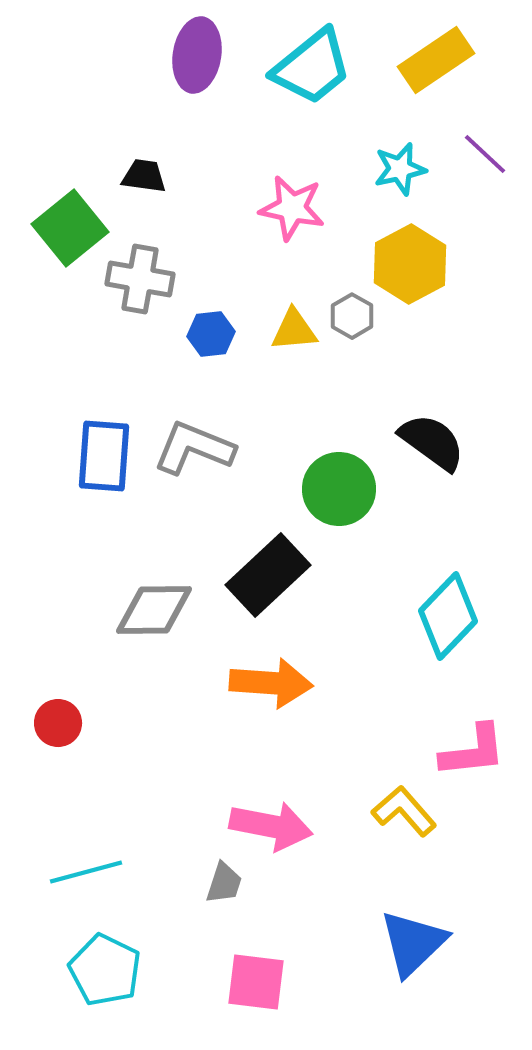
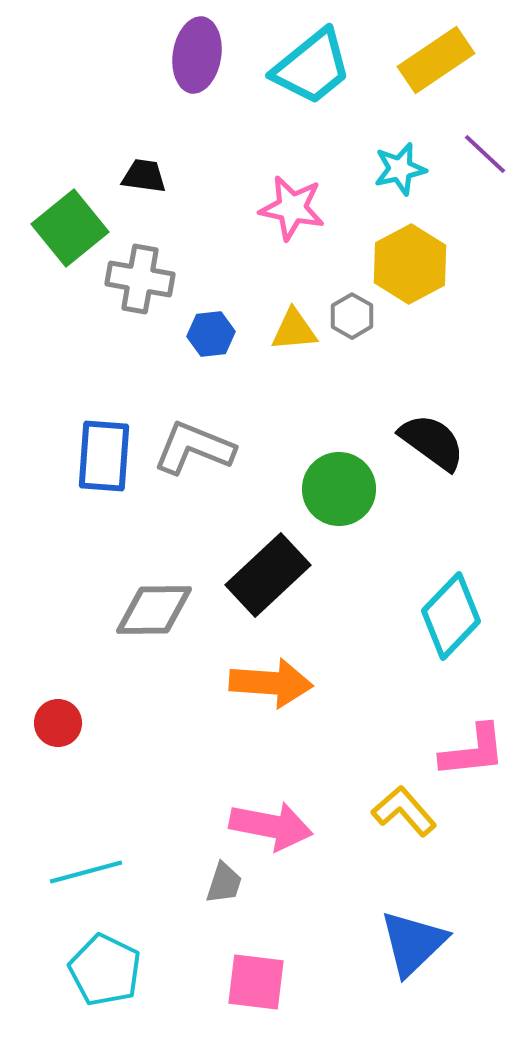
cyan diamond: moved 3 px right
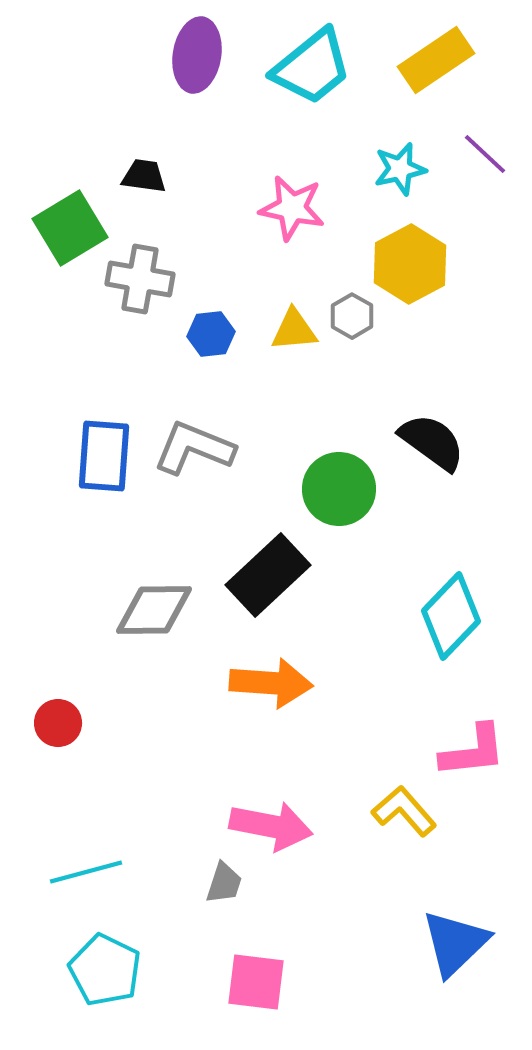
green square: rotated 8 degrees clockwise
blue triangle: moved 42 px right
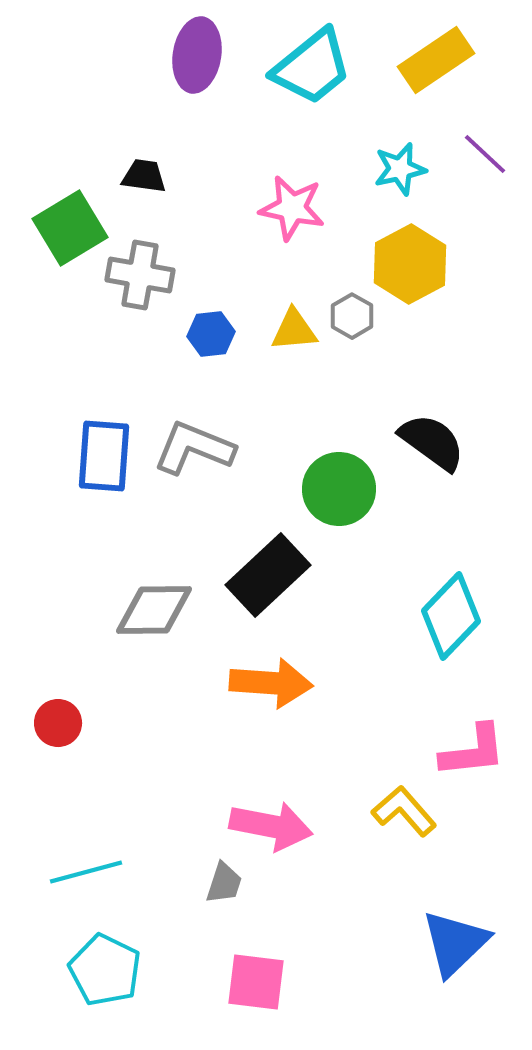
gray cross: moved 4 px up
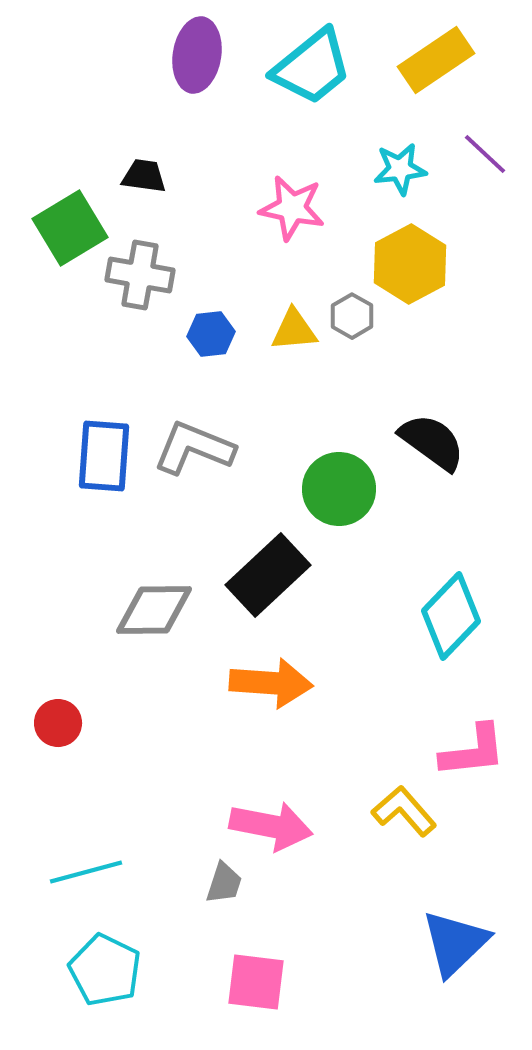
cyan star: rotated 6 degrees clockwise
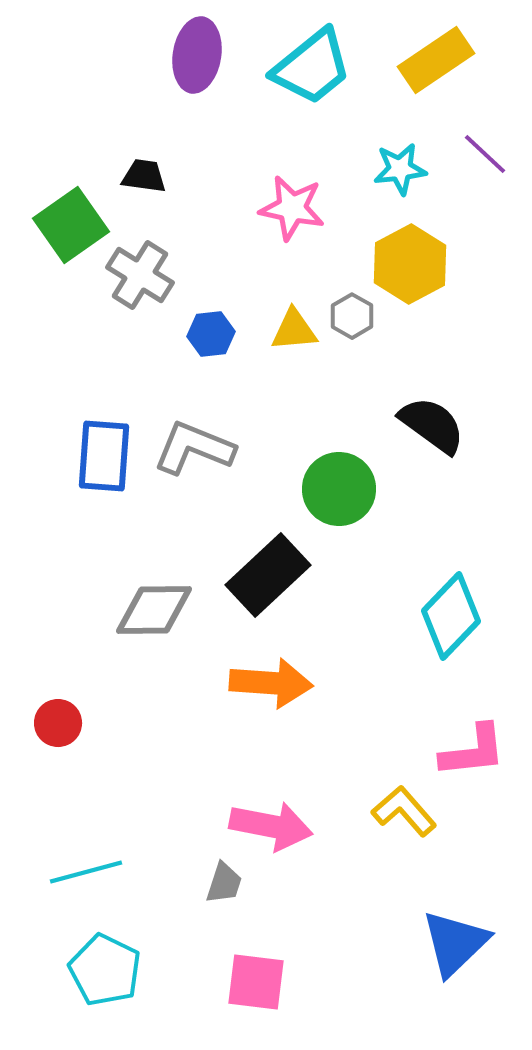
green square: moved 1 px right, 3 px up; rotated 4 degrees counterclockwise
gray cross: rotated 22 degrees clockwise
black semicircle: moved 17 px up
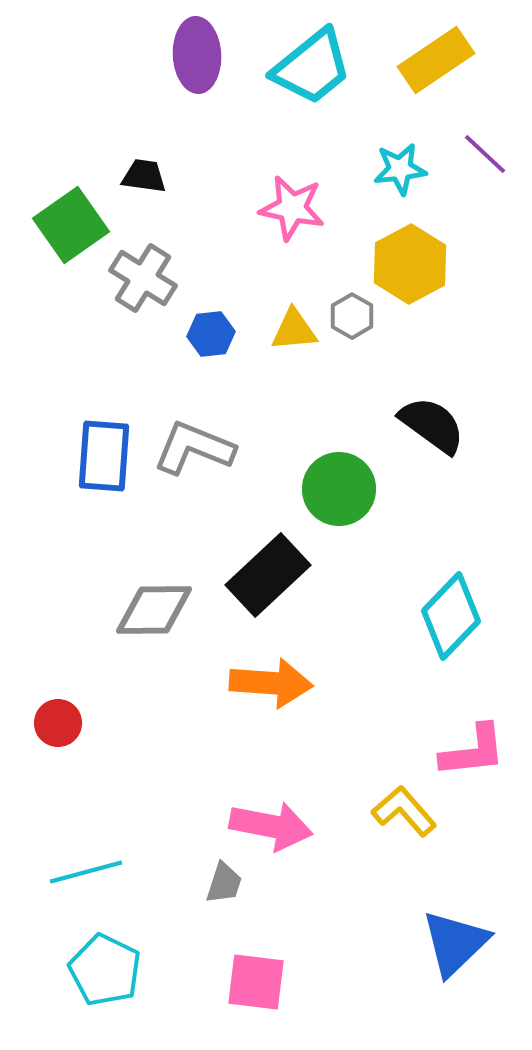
purple ellipse: rotated 12 degrees counterclockwise
gray cross: moved 3 px right, 3 px down
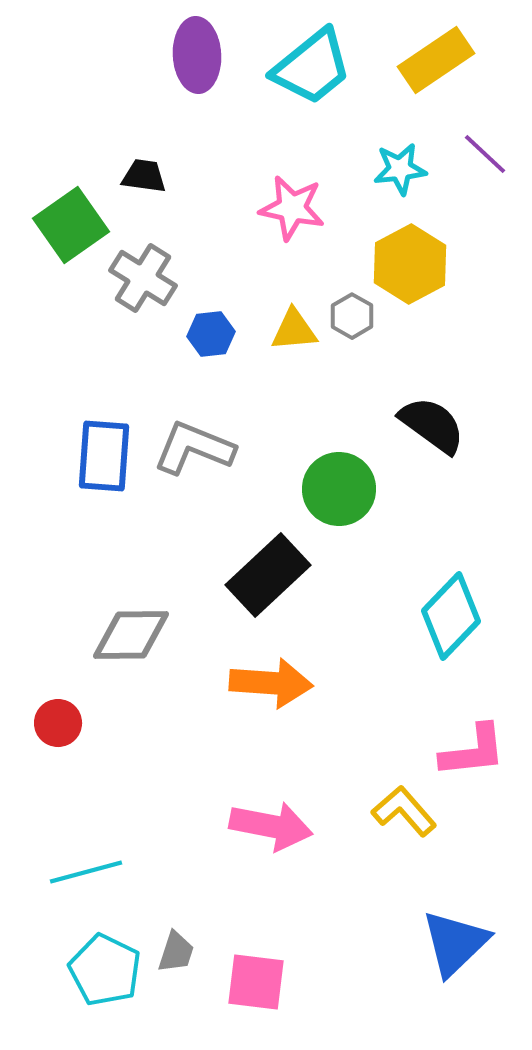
gray diamond: moved 23 px left, 25 px down
gray trapezoid: moved 48 px left, 69 px down
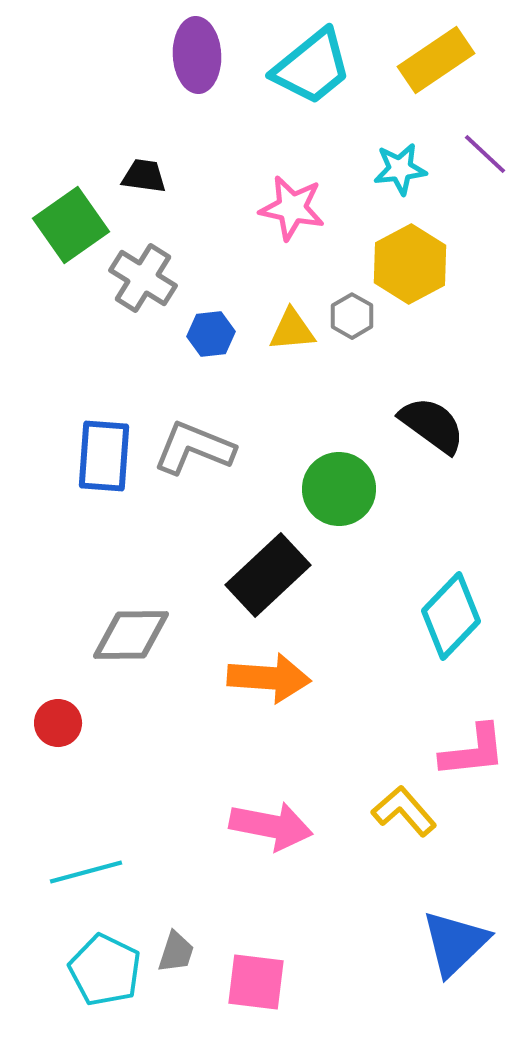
yellow triangle: moved 2 px left
orange arrow: moved 2 px left, 5 px up
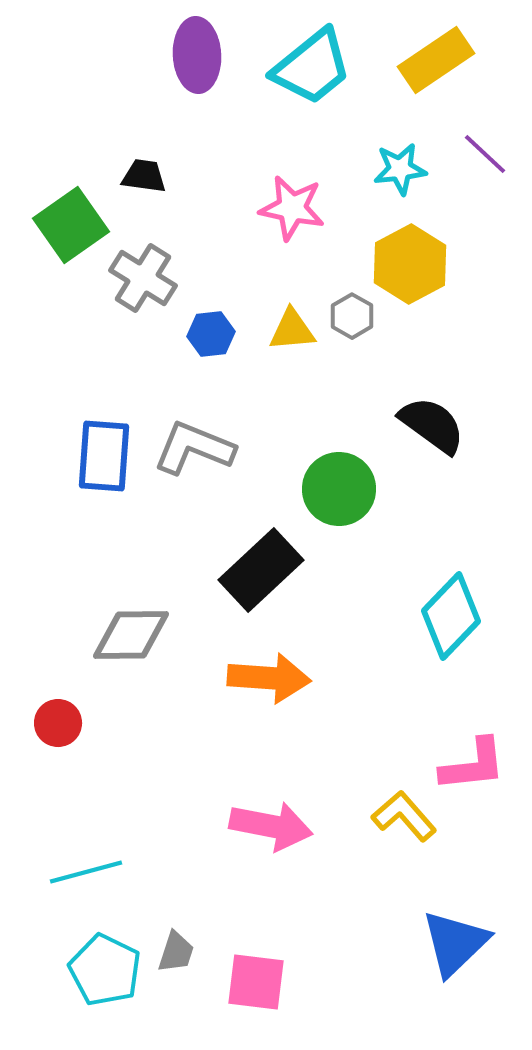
black rectangle: moved 7 px left, 5 px up
pink L-shape: moved 14 px down
yellow L-shape: moved 5 px down
